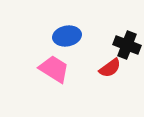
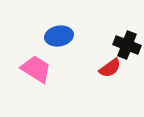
blue ellipse: moved 8 px left
pink trapezoid: moved 18 px left
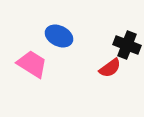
blue ellipse: rotated 36 degrees clockwise
pink trapezoid: moved 4 px left, 5 px up
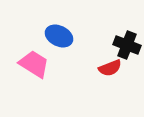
pink trapezoid: moved 2 px right
red semicircle: rotated 15 degrees clockwise
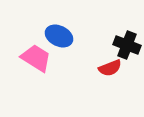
pink trapezoid: moved 2 px right, 6 px up
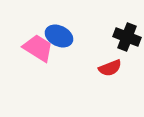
black cross: moved 8 px up
pink trapezoid: moved 2 px right, 10 px up
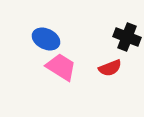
blue ellipse: moved 13 px left, 3 px down
pink trapezoid: moved 23 px right, 19 px down
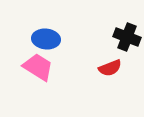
blue ellipse: rotated 20 degrees counterclockwise
pink trapezoid: moved 23 px left
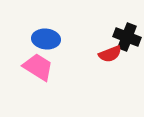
red semicircle: moved 14 px up
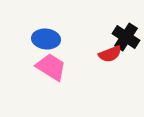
black cross: moved 1 px left; rotated 12 degrees clockwise
pink trapezoid: moved 13 px right
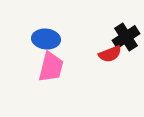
black cross: rotated 24 degrees clockwise
pink trapezoid: rotated 72 degrees clockwise
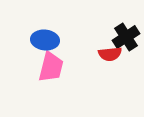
blue ellipse: moved 1 px left, 1 px down
red semicircle: rotated 15 degrees clockwise
